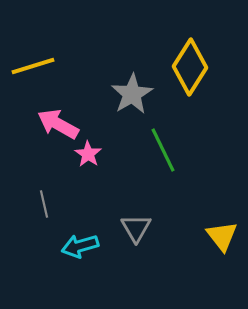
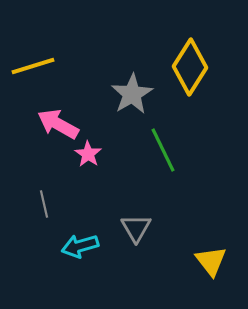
yellow triangle: moved 11 px left, 25 px down
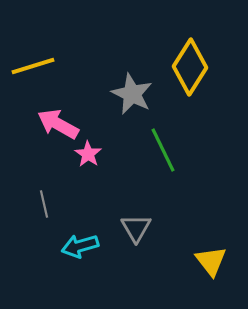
gray star: rotated 15 degrees counterclockwise
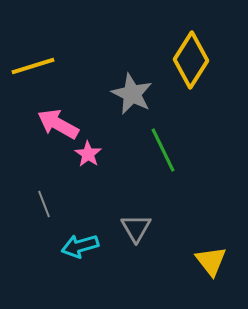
yellow diamond: moved 1 px right, 7 px up
gray line: rotated 8 degrees counterclockwise
